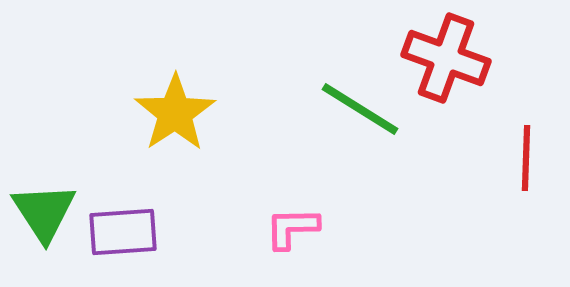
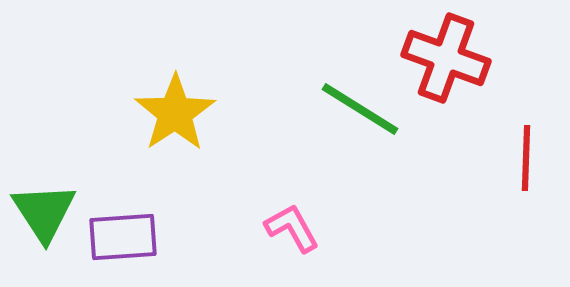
pink L-shape: rotated 62 degrees clockwise
purple rectangle: moved 5 px down
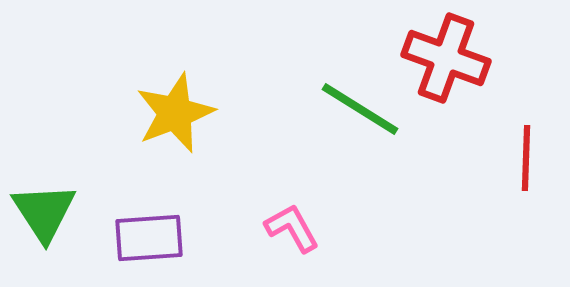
yellow star: rotated 12 degrees clockwise
purple rectangle: moved 26 px right, 1 px down
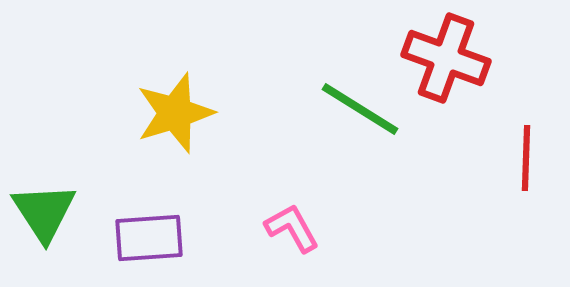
yellow star: rotated 4 degrees clockwise
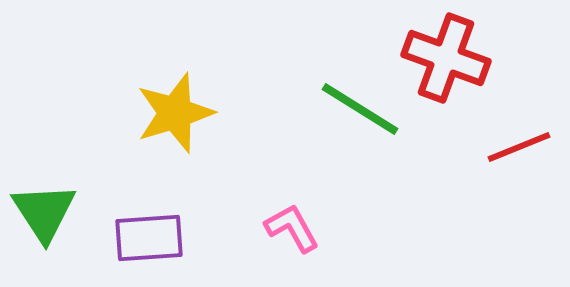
red line: moved 7 px left, 11 px up; rotated 66 degrees clockwise
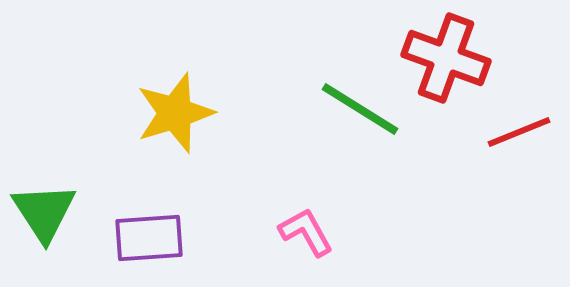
red line: moved 15 px up
pink L-shape: moved 14 px right, 4 px down
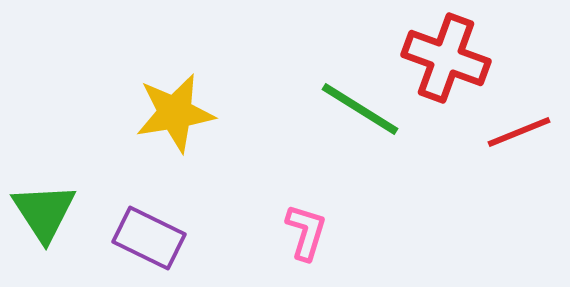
yellow star: rotated 8 degrees clockwise
pink L-shape: rotated 46 degrees clockwise
purple rectangle: rotated 30 degrees clockwise
